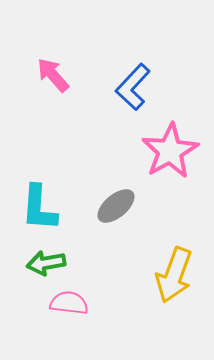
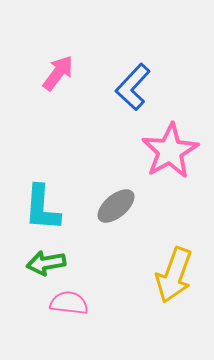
pink arrow: moved 5 px right, 2 px up; rotated 78 degrees clockwise
cyan L-shape: moved 3 px right
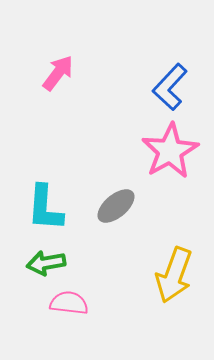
blue L-shape: moved 37 px right
cyan L-shape: moved 3 px right
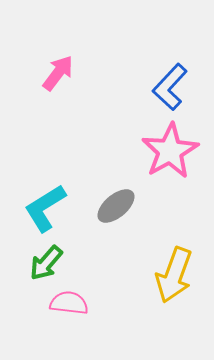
cyan L-shape: rotated 54 degrees clockwise
green arrow: rotated 39 degrees counterclockwise
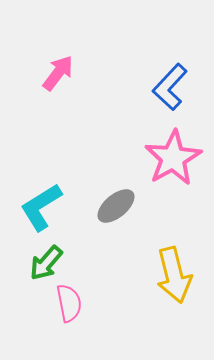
pink star: moved 3 px right, 7 px down
cyan L-shape: moved 4 px left, 1 px up
yellow arrow: rotated 34 degrees counterclockwise
pink semicircle: rotated 72 degrees clockwise
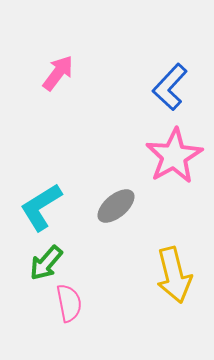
pink star: moved 1 px right, 2 px up
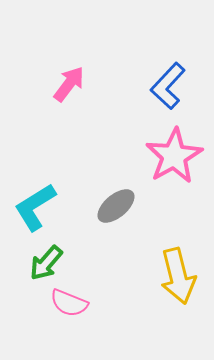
pink arrow: moved 11 px right, 11 px down
blue L-shape: moved 2 px left, 1 px up
cyan L-shape: moved 6 px left
yellow arrow: moved 4 px right, 1 px down
pink semicircle: rotated 123 degrees clockwise
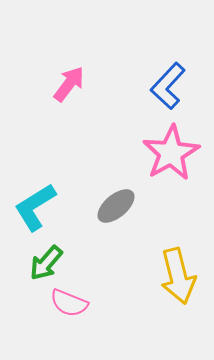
pink star: moved 3 px left, 3 px up
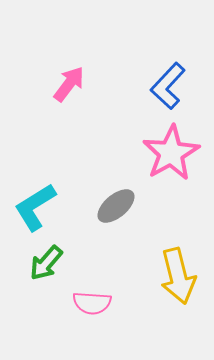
pink semicircle: moved 23 px right; rotated 18 degrees counterclockwise
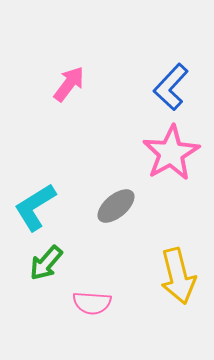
blue L-shape: moved 3 px right, 1 px down
